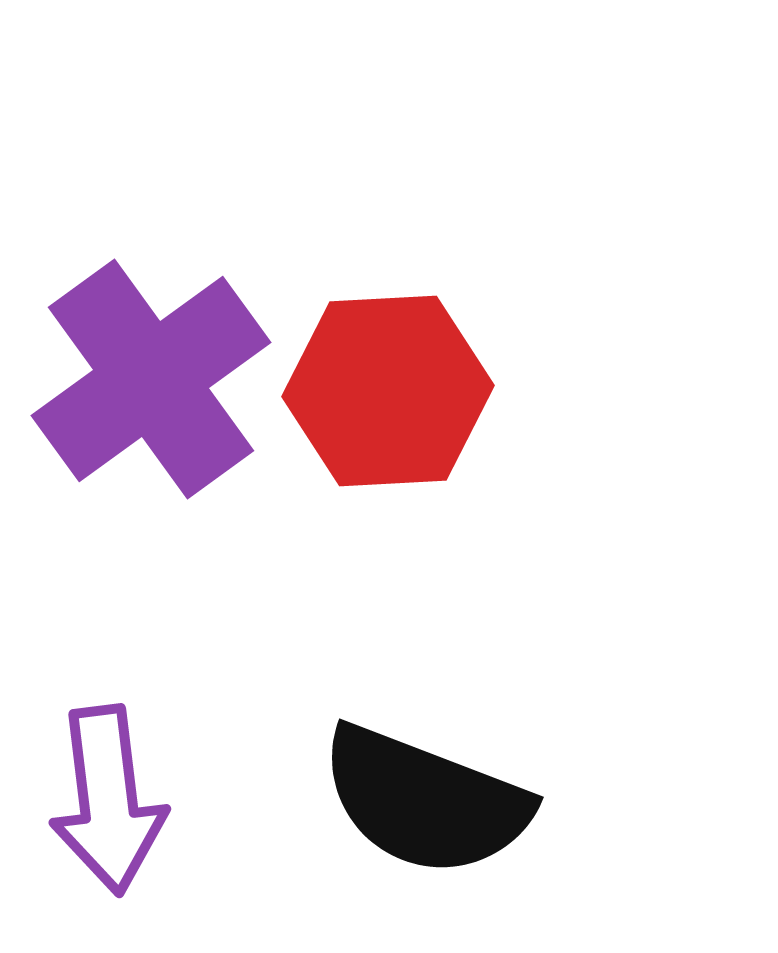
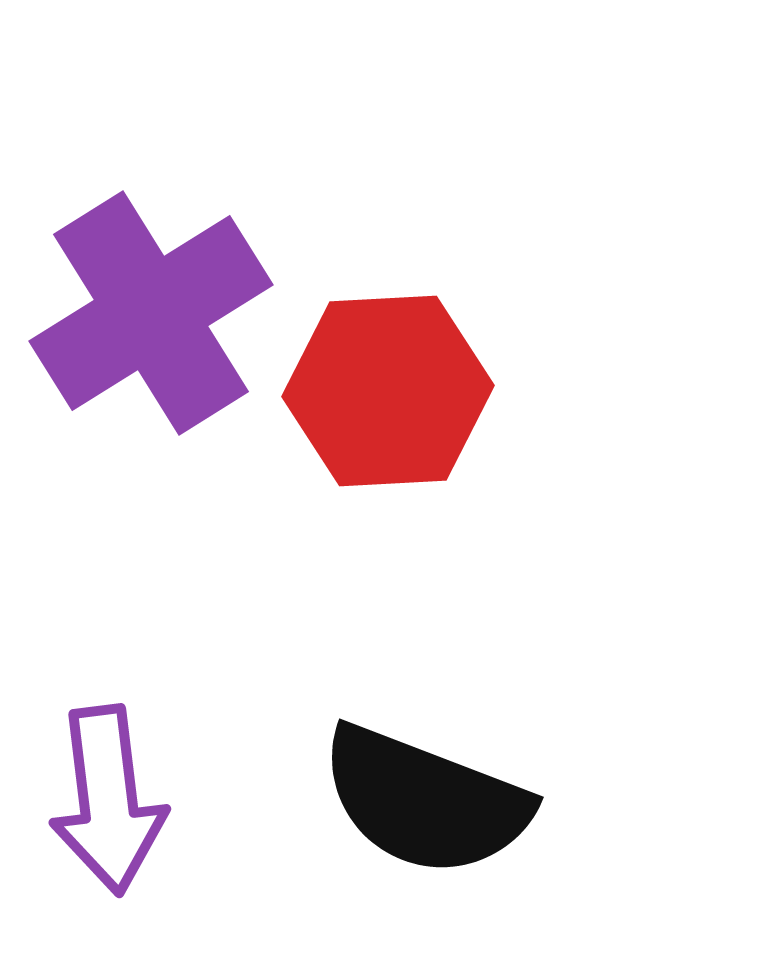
purple cross: moved 66 px up; rotated 4 degrees clockwise
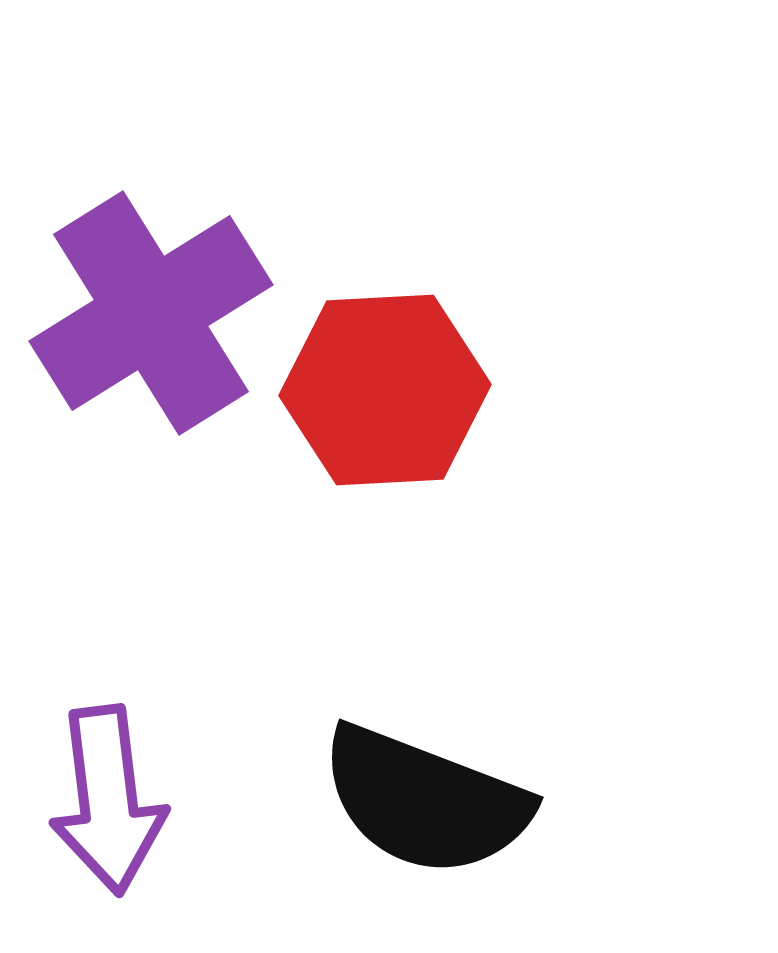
red hexagon: moved 3 px left, 1 px up
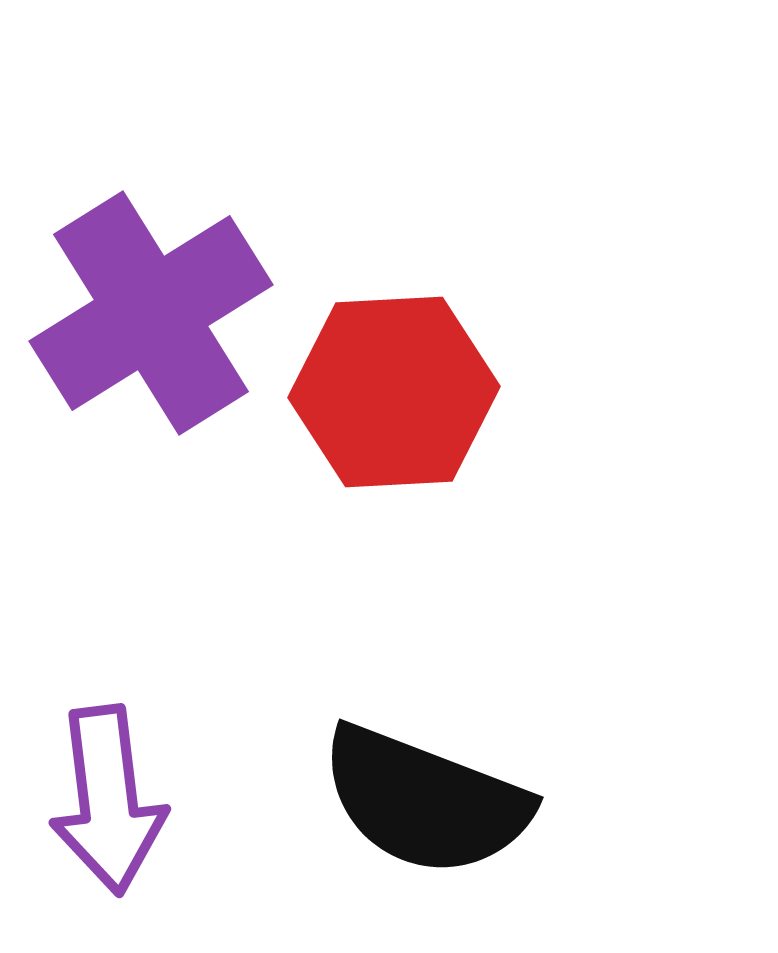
red hexagon: moved 9 px right, 2 px down
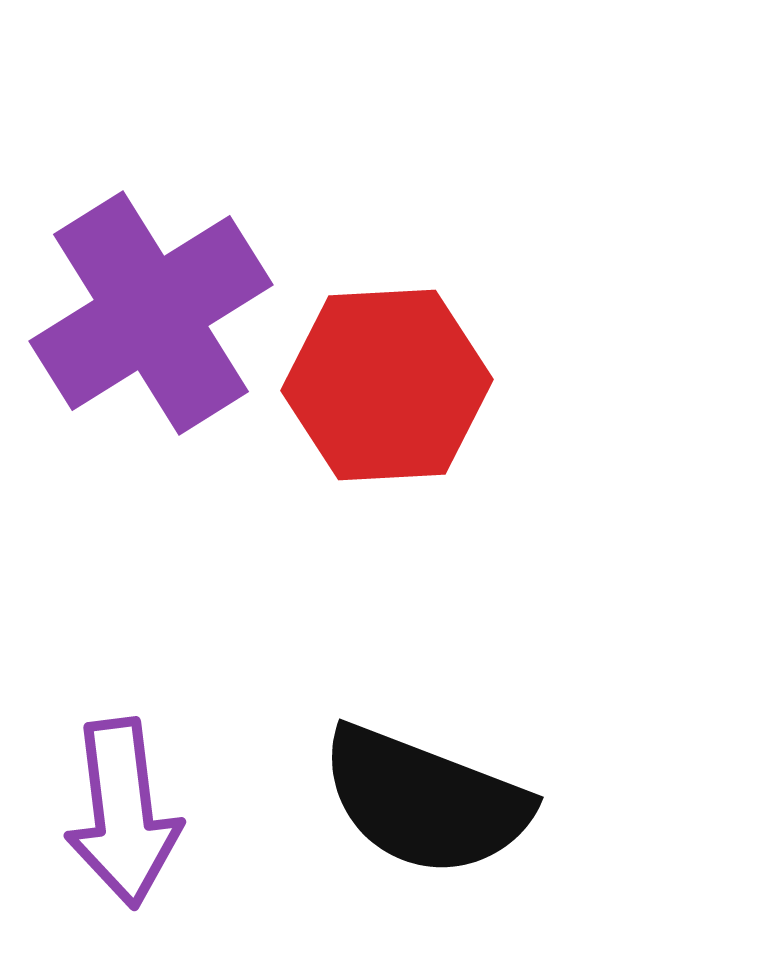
red hexagon: moved 7 px left, 7 px up
purple arrow: moved 15 px right, 13 px down
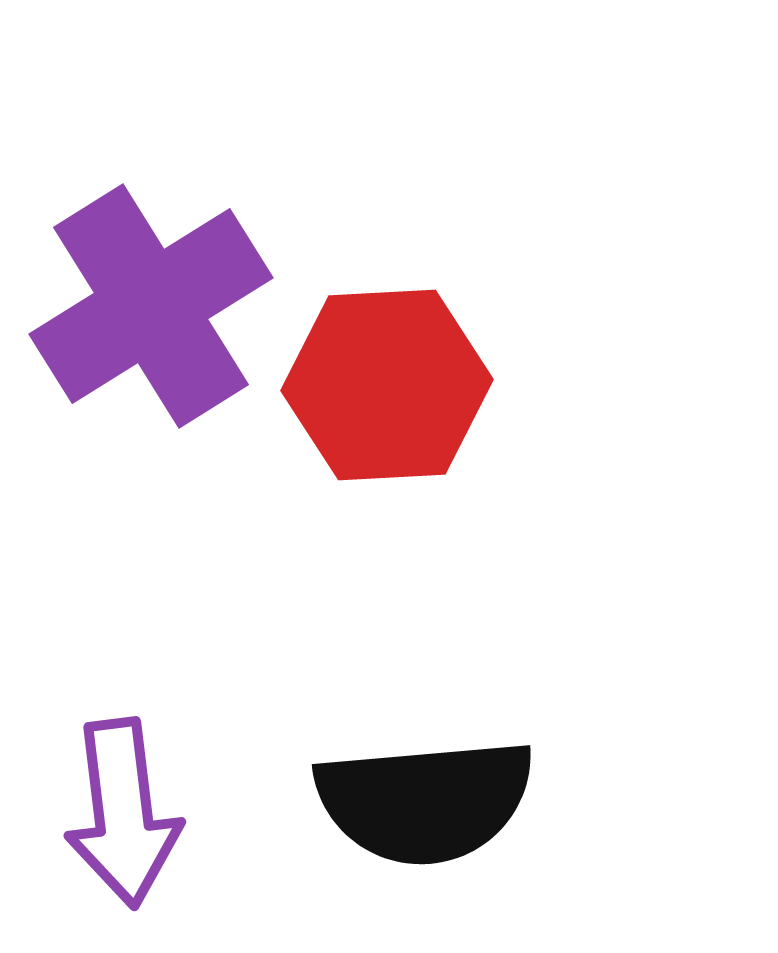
purple cross: moved 7 px up
black semicircle: rotated 26 degrees counterclockwise
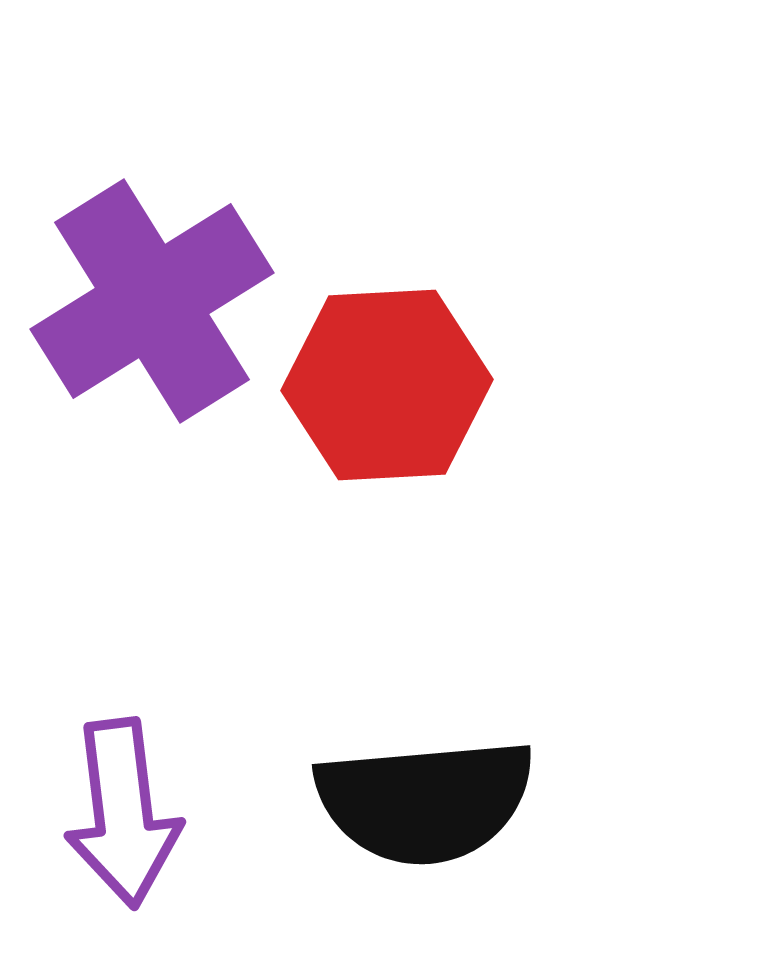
purple cross: moved 1 px right, 5 px up
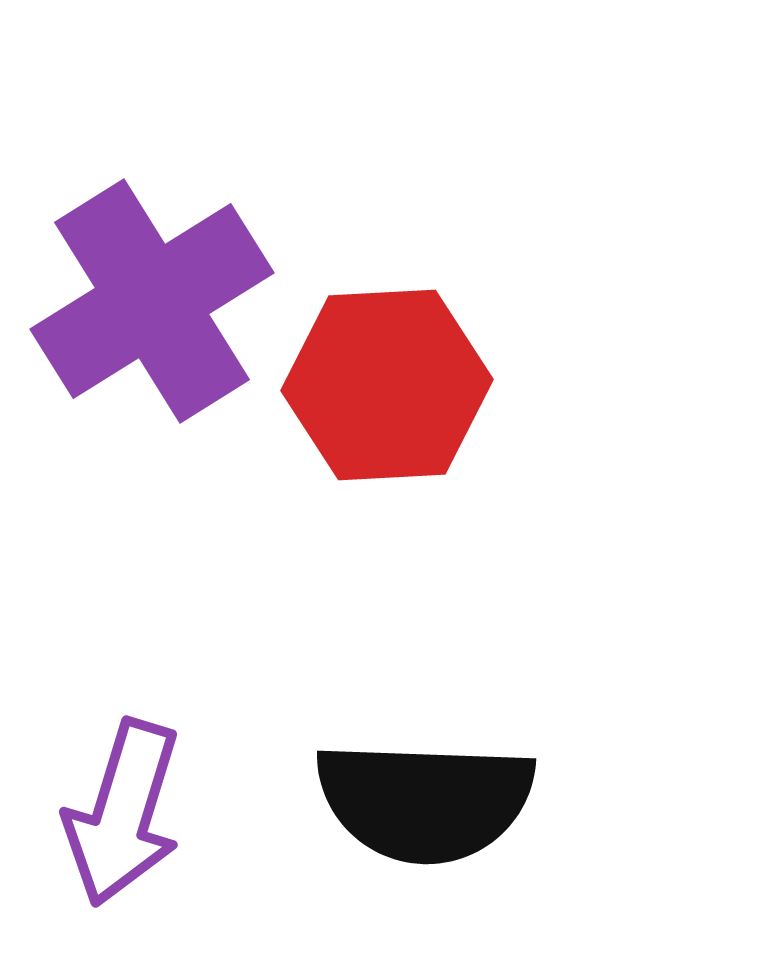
black semicircle: rotated 7 degrees clockwise
purple arrow: rotated 24 degrees clockwise
